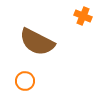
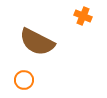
orange circle: moved 1 px left, 1 px up
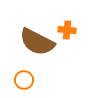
orange cross: moved 16 px left, 14 px down; rotated 18 degrees counterclockwise
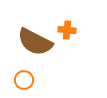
brown semicircle: moved 2 px left
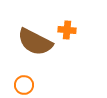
orange circle: moved 5 px down
